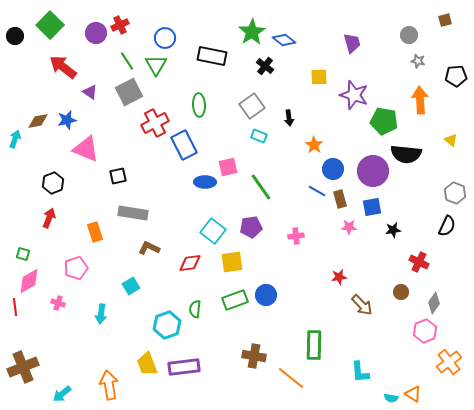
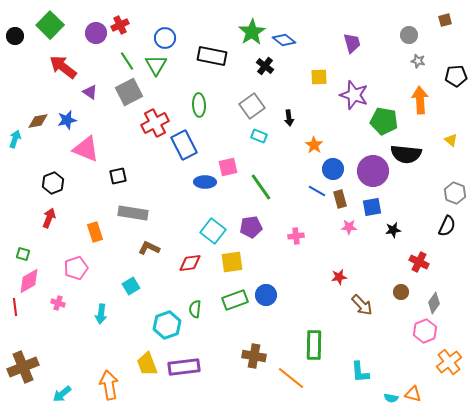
orange triangle at (413, 394): rotated 18 degrees counterclockwise
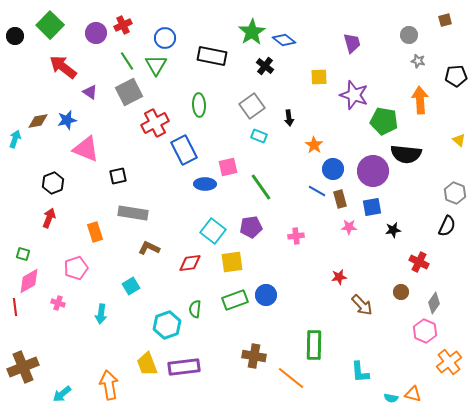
red cross at (120, 25): moved 3 px right
yellow triangle at (451, 140): moved 8 px right
blue rectangle at (184, 145): moved 5 px down
blue ellipse at (205, 182): moved 2 px down
pink hexagon at (425, 331): rotated 15 degrees counterclockwise
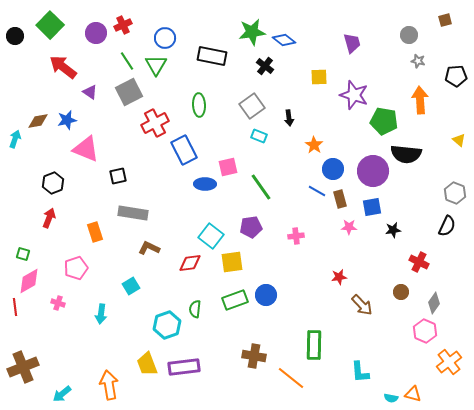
green star at (252, 32): rotated 24 degrees clockwise
cyan square at (213, 231): moved 2 px left, 5 px down
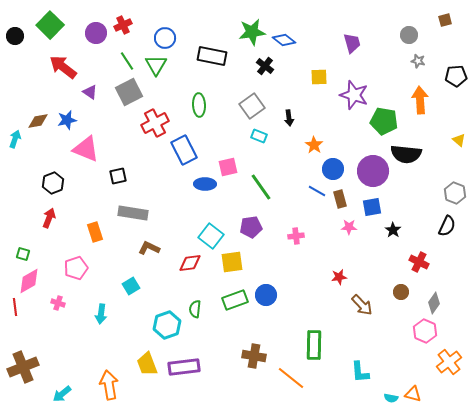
black star at (393, 230): rotated 28 degrees counterclockwise
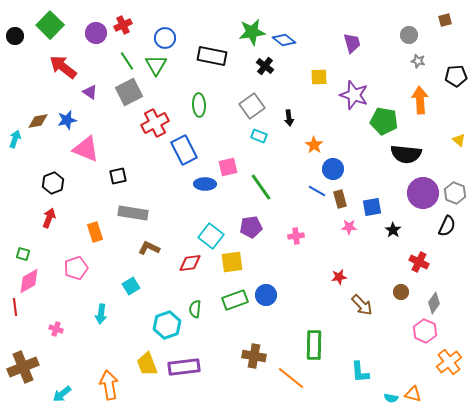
purple circle at (373, 171): moved 50 px right, 22 px down
pink cross at (58, 303): moved 2 px left, 26 px down
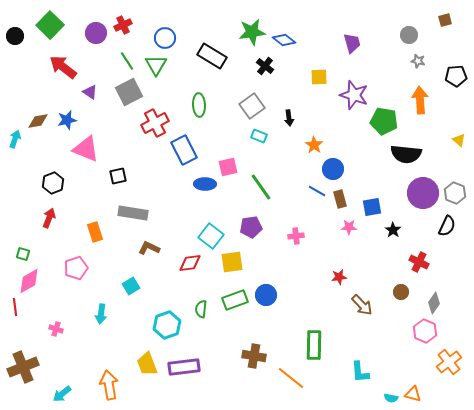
black rectangle at (212, 56): rotated 20 degrees clockwise
green semicircle at (195, 309): moved 6 px right
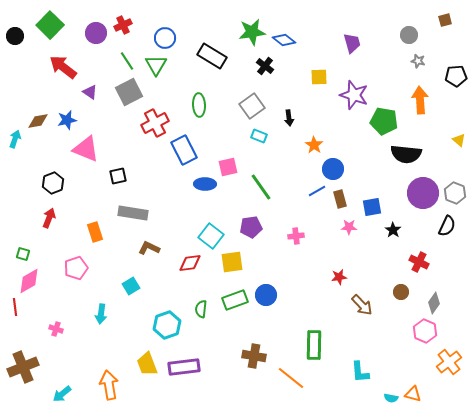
blue line at (317, 191): rotated 60 degrees counterclockwise
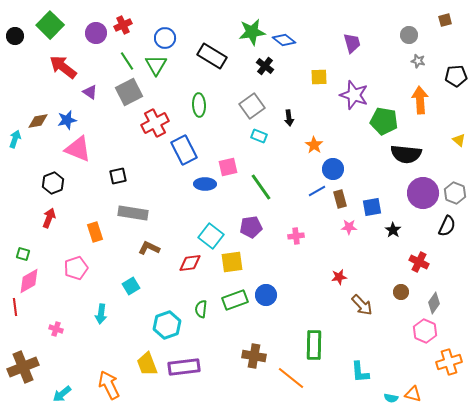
pink triangle at (86, 149): moved 8 px left
orange cross at (449, 362): rotated 20 degrees clockwise
orange arrow at (109, 385): rotated 16 degrees counterclockwise
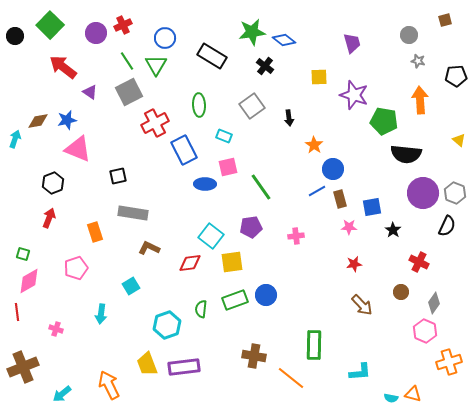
cyan rectangle at (259, 136): moved 35 px left
red star at (339, 277): moved 15 px right, 13 px up
red line at (15, 307): moved 2 px right, 5 px down
cyan L-shape at (360, 372): rotated 90 degrees counterclockwise
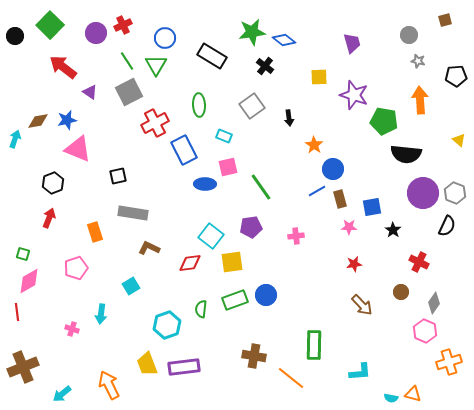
pink cross at (56, 329): moved 16 px right
